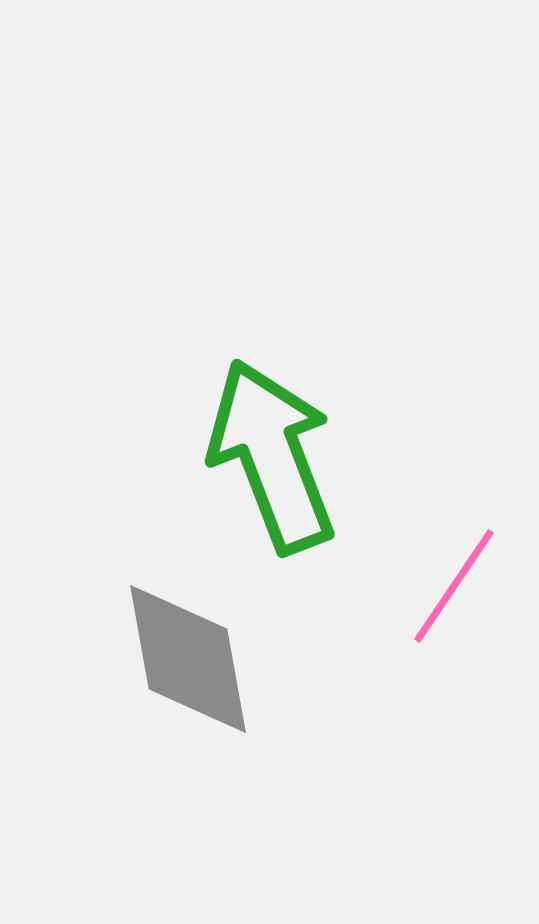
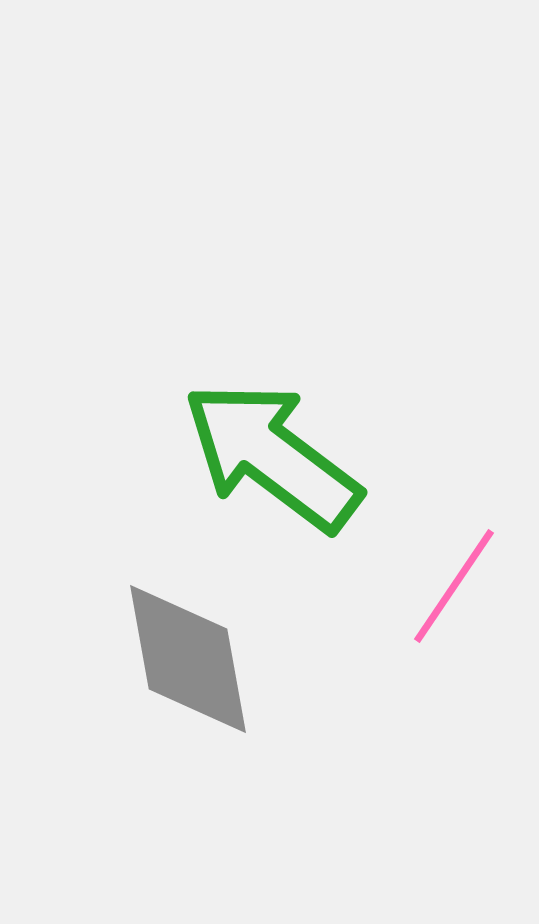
green arrow: rotated 32 degrees counterclockwise
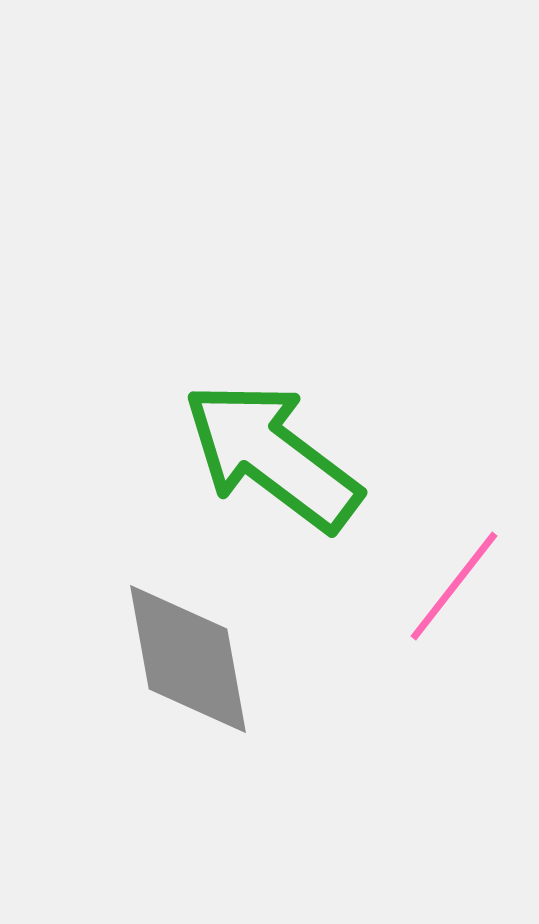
pink line: rotated 4 degrees clockwise
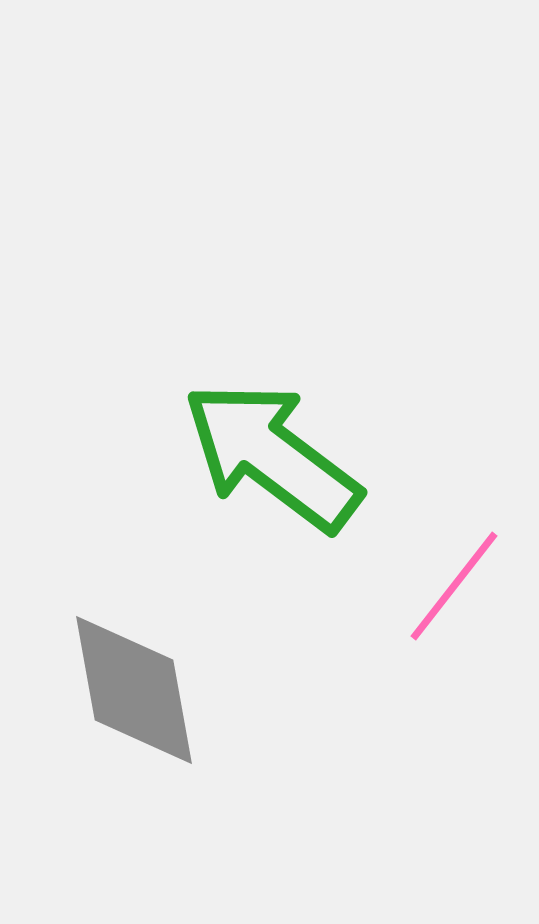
gray diamond: moved 54 px left, 31 px down
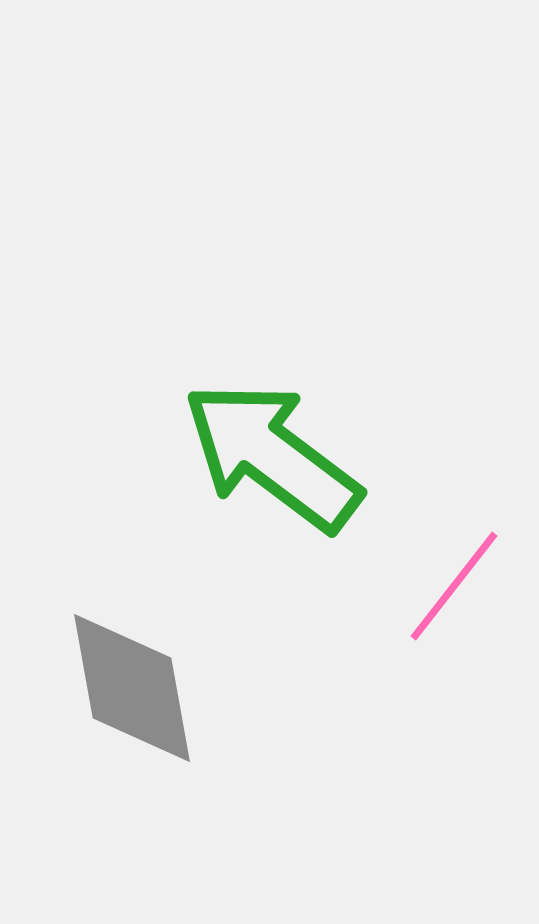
gray diamond: moved 2 px left, 2 px up
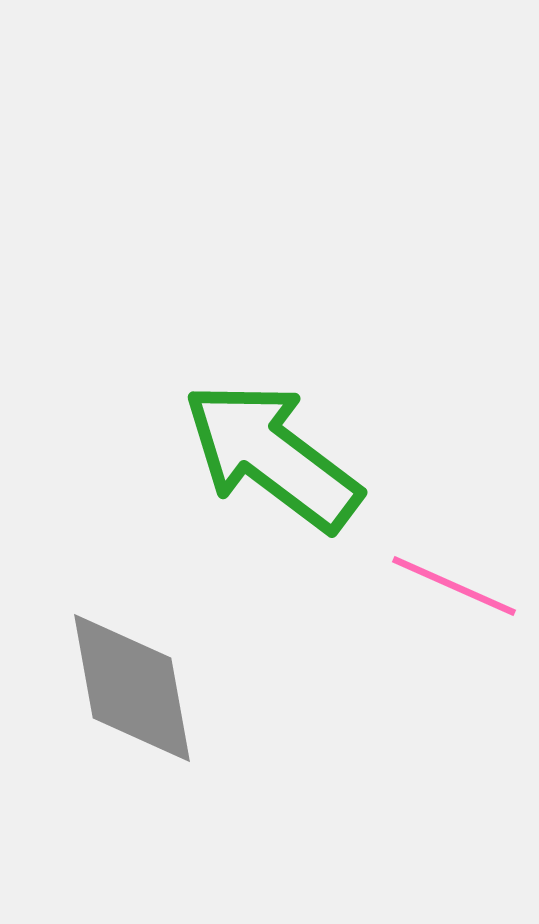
pink line: rotated 76 degrees clockwise
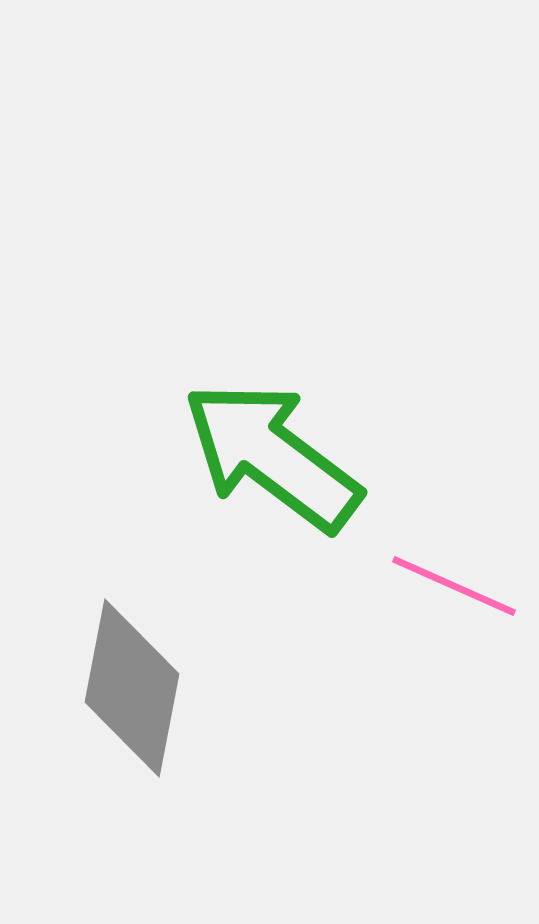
gray diamond: rotated 21 degrees clockwise
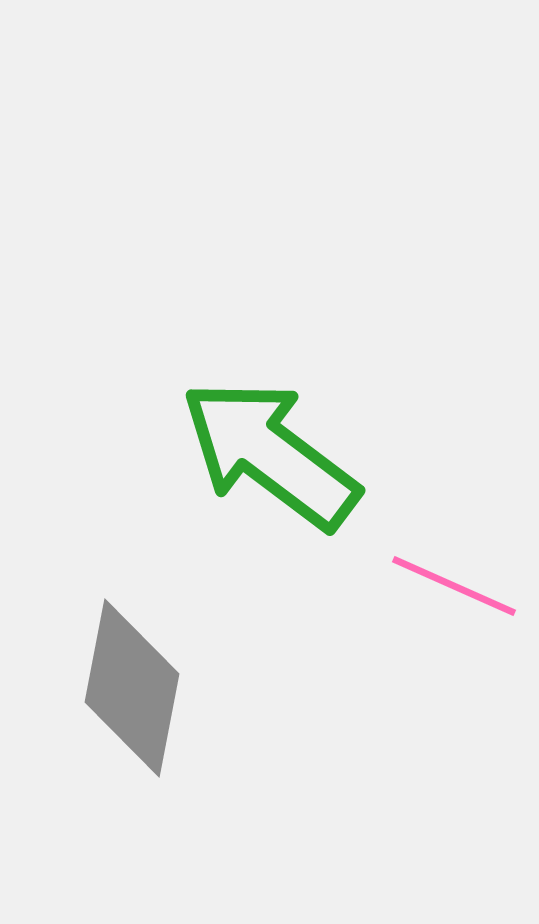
green arrow: moved 2 px left, 2 px up
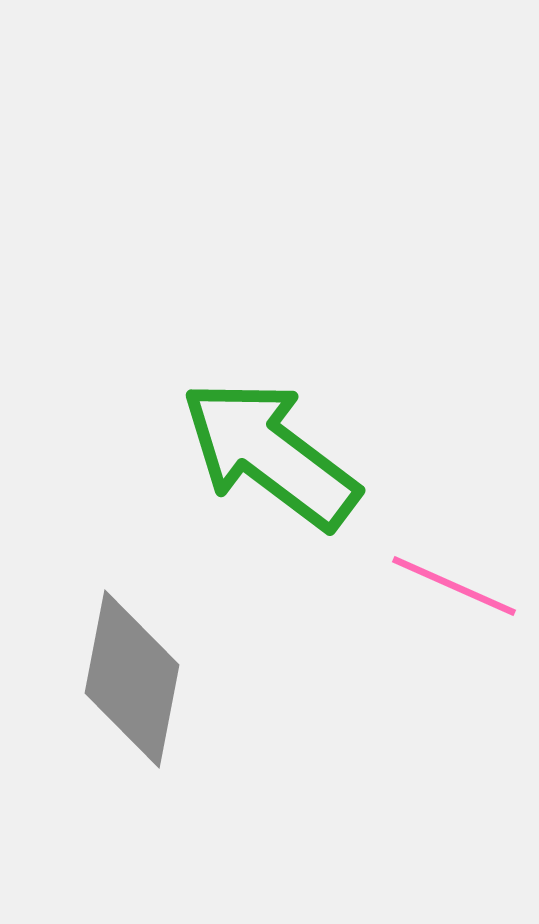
gray diamond: moved 9 px up
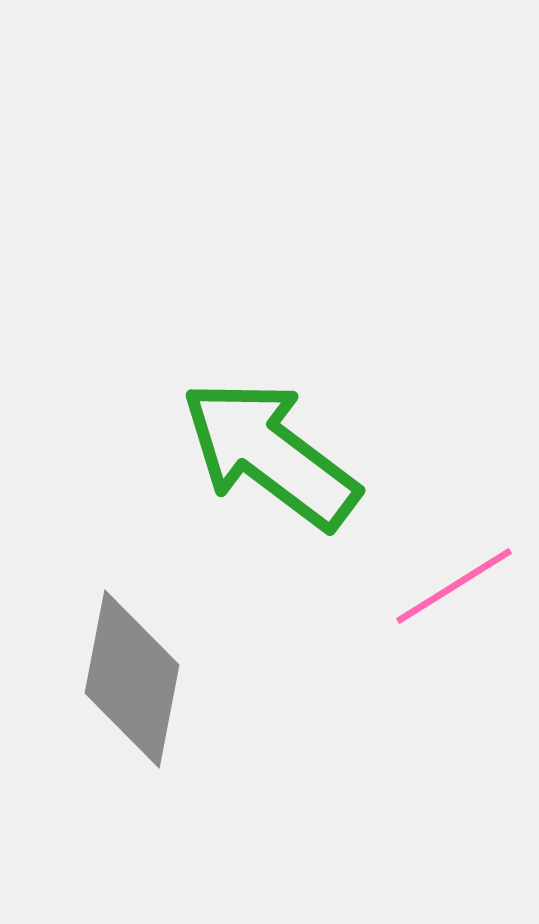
pink line: rotated 56 degrees counterclockwise
